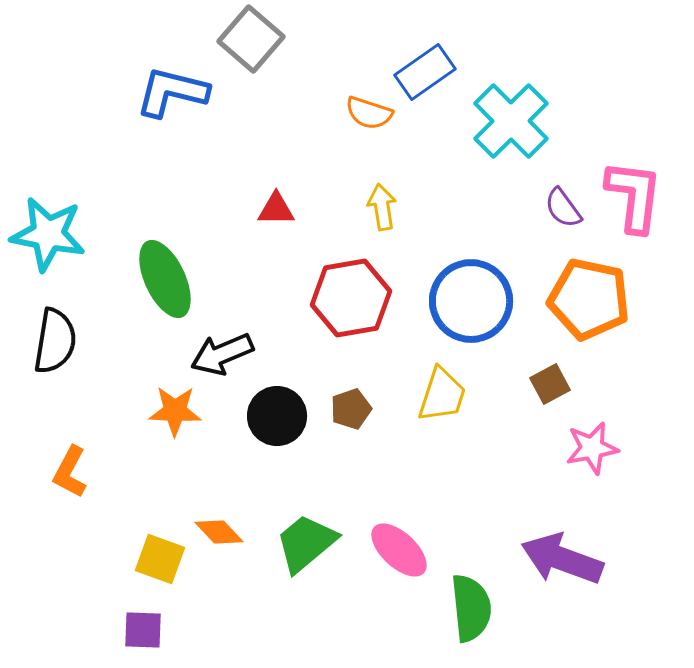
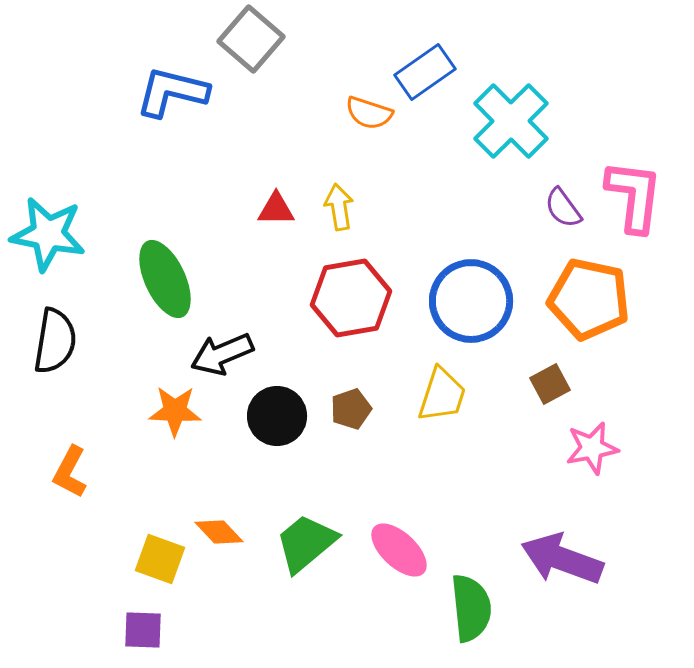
yellow arrow: moved 43 px left
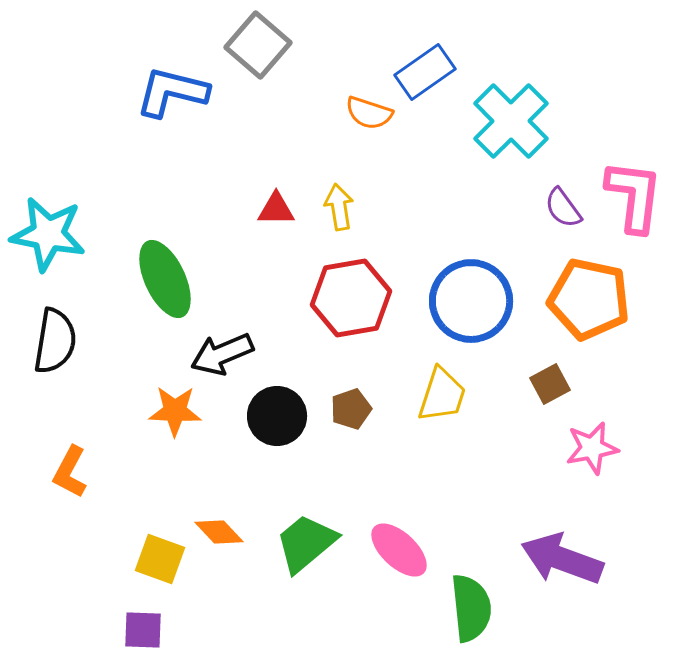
gray square: moved 7 px right, 6 px down
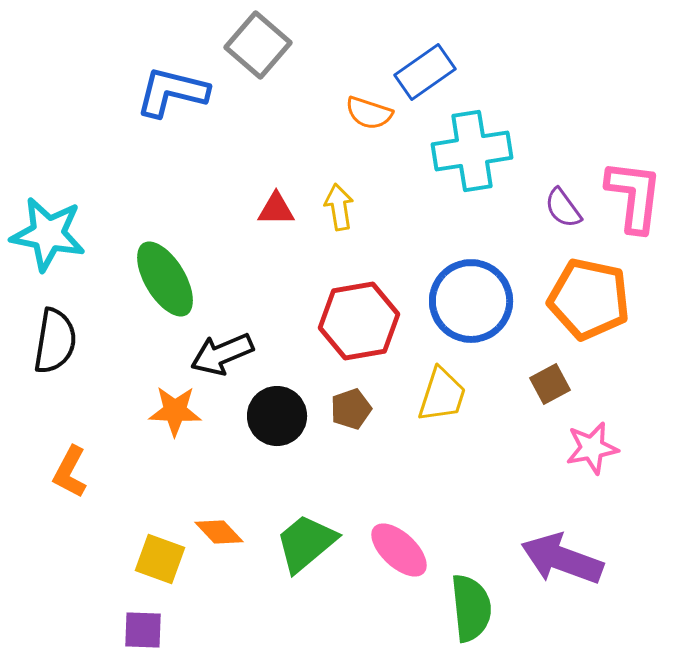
cyan cross: moved 39 px left, 30 px down; rotated 36 degrees clockwise
green ellipse: rotated 6 degrees counterclockwise
red hexagon: moved 8 px right, 23 px down
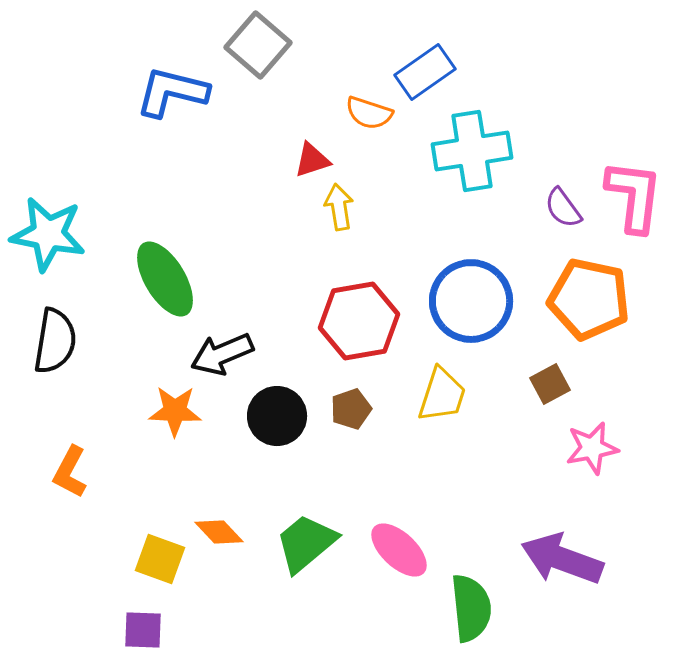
red triangle: moved 36 px right, 49 px up; rotated 18 degrees counterclockwise
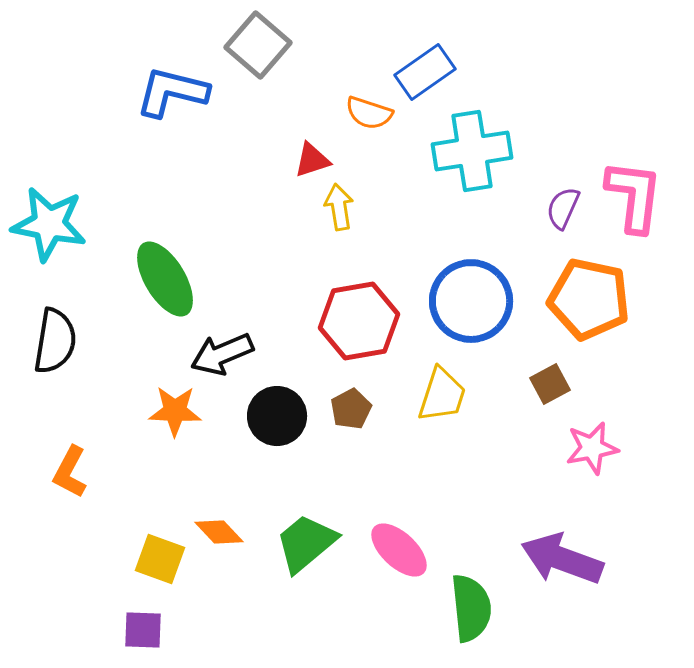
purple semicircle: rotated 60 degrees clockwise
cyan star: moved 1 px right, 10 px up
brown pentagon: rotated 9 degrees counterclockwise
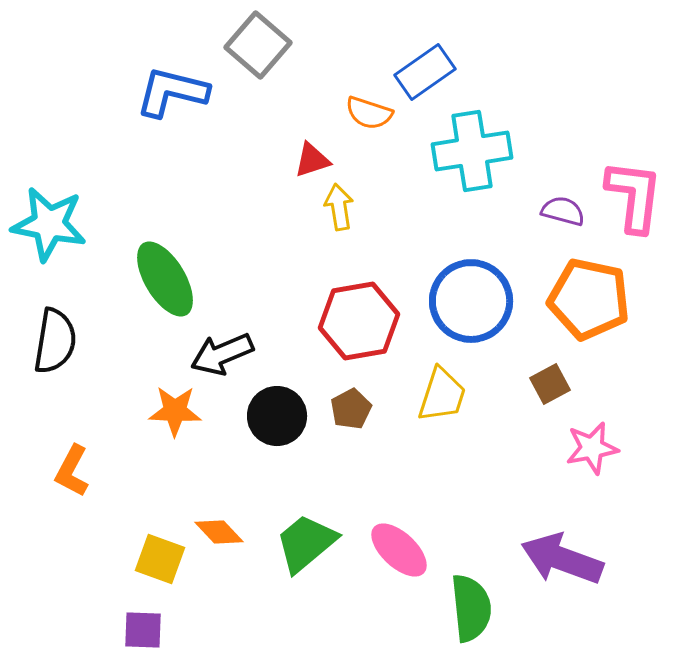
purple semicircle: moved 3 px down; rotated 81 degrees clockwise
orange L-shape: moved 2 px right, 1 px up
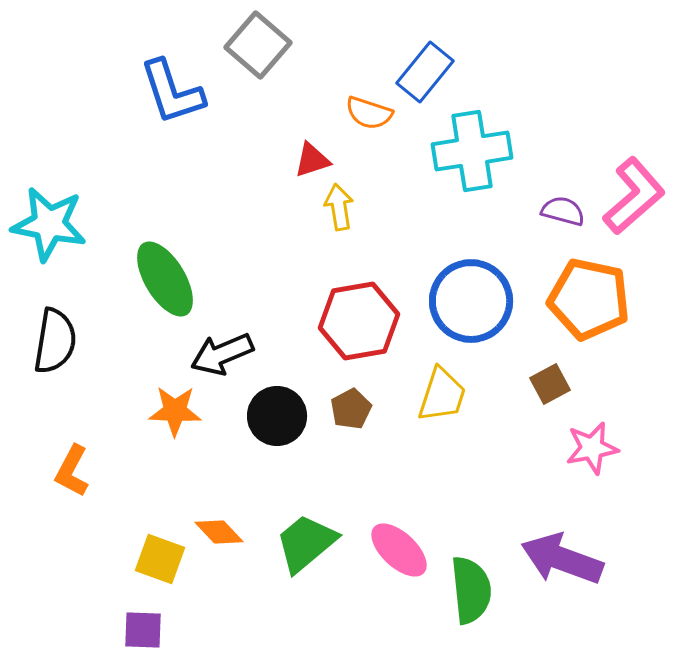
blue rectangle: rotated 16 degrees counterclockwise
blue L-shape: rotated 122 degrees counterclockwise
pink L-shape: rotated 42 degrees clockwise
green semicircle: moved 18 px up
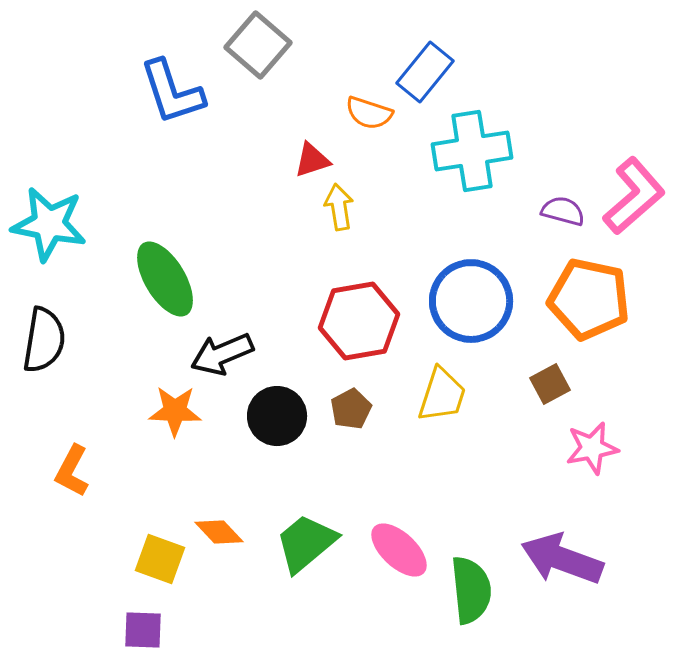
black semicircle: moved 11 px left, 1 px up
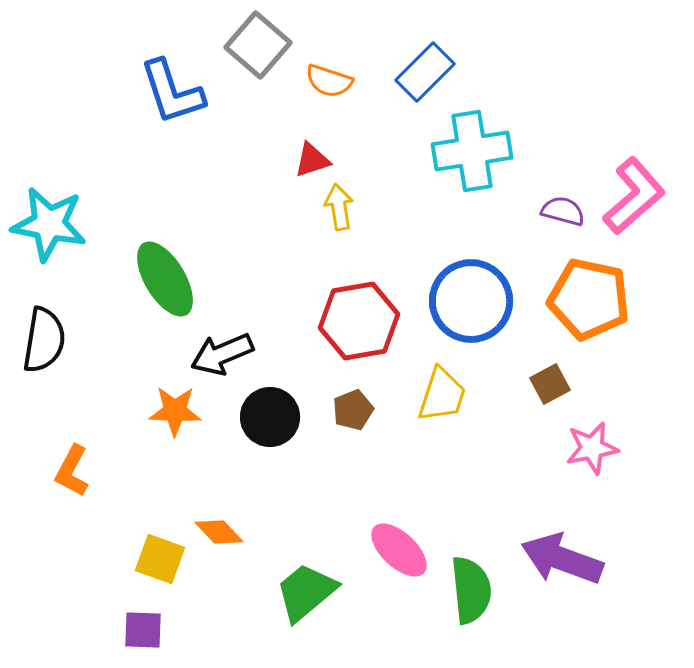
blue rectangle: rotated 6 degrees clockwise
orange semicircle: moved 40 px left, 32 px up
brown pentagon: moved 2 px right, 1 px down; rotated 6 degrees clockwise
black circle: moved 7 px left, 1 px down
green trapezoid: moved 49 px down
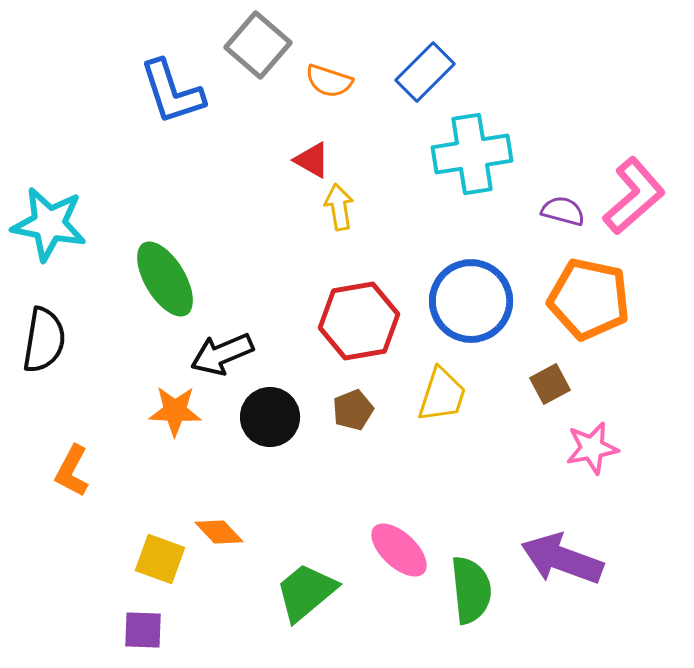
cyan cross: moved 3 px down
red triangle: rotated 48 degrees clockwise
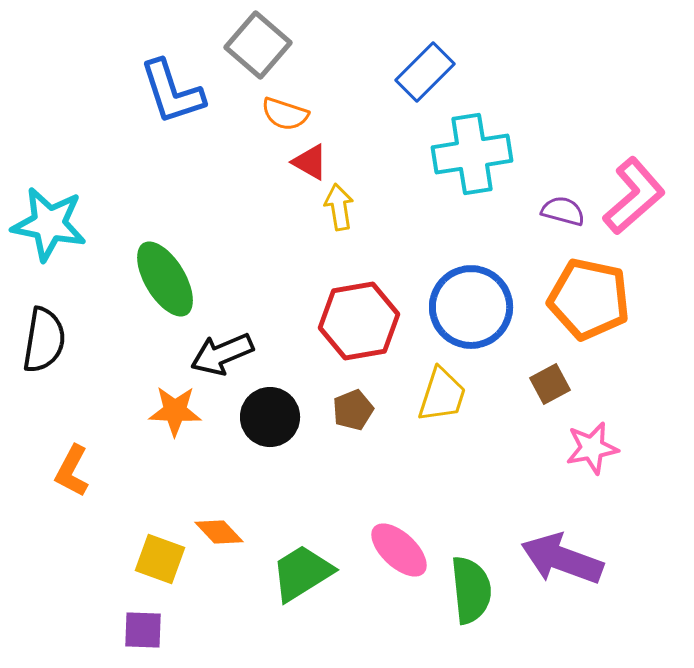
orange semicircle: moved 44 px left, 33 px down
red triangle: moved 2 px left, 2 px down
blue circle: moved 6 px down
green trapezoid: moved 4 px left, 19 px up; rotated 8 degrees clockwise
